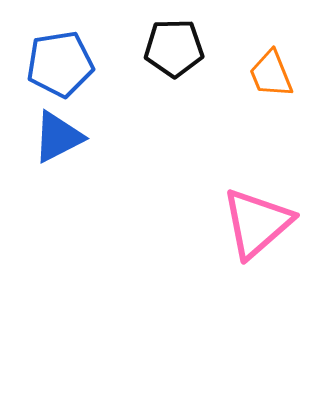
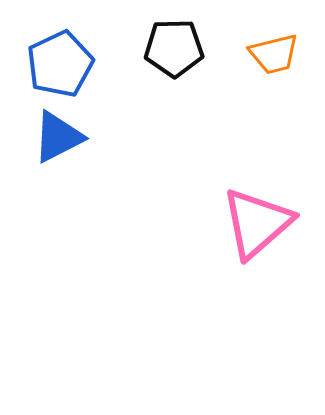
blue pentagon: rotated 16 degrees counterclockwise
orange trapezoid: moved 3 px right, 20 px up; rotated 82 degrees counterclockwise
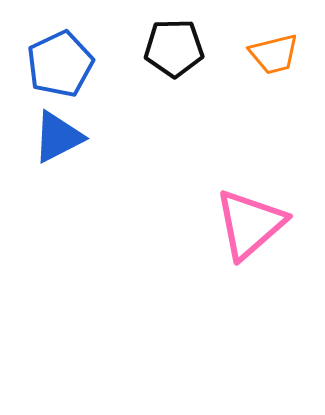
pink triangle: moved 7 px left, 1 px down
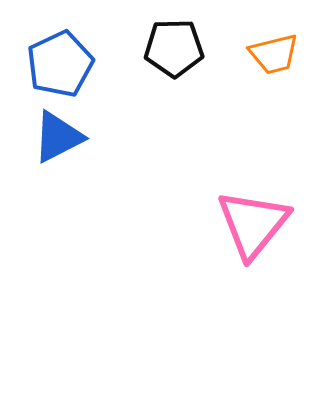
pink triangle: moved 3 px right; rotated 10 degrees counterclockwise
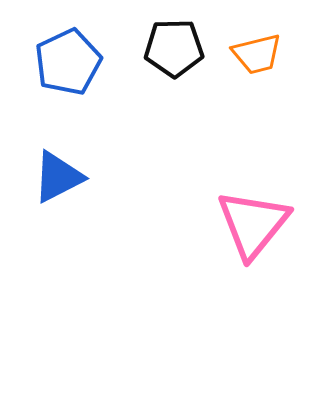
orange trapezoid: moved 17 px left
blue pentagon: moved 8 px right, 2 px up
blue triangle: moved 40 px down
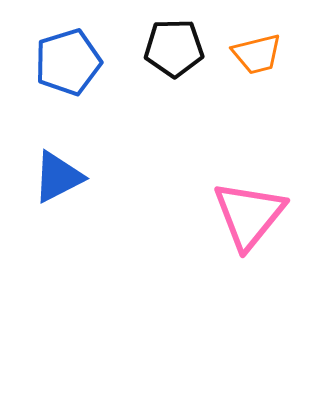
blue pentagon: rotated 8 degrees clockwise
pink triangle: moved 4 px left, 9 px up
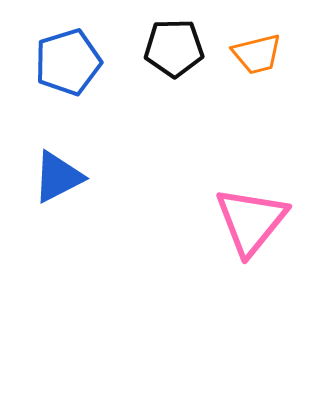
pink triangle: moved 2 px right, 6 px down
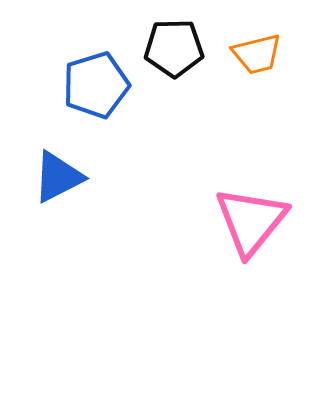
blue pentagon: moved 28 px right, 23 px down
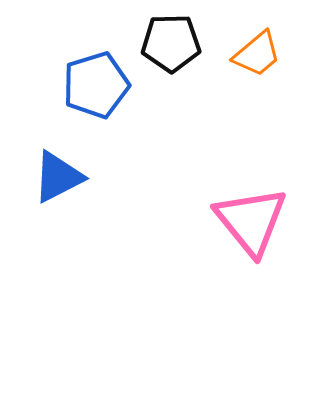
black pentagon: moved 3 px left, 5 px up
orange trapezoid: rotated 26 degrees counterclockwise
pink triangle: rotated 18 degrees counterclockwise
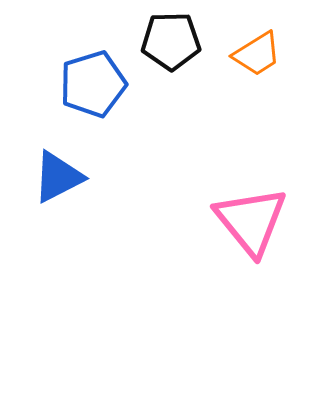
black pentagon: moved 2 px up
orange trapezoid: rotated 8 degrees clockwise
blue pentagon: moved 3 px left, 1 px up
